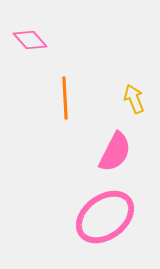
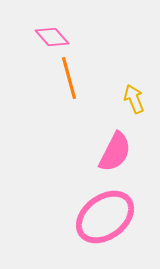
pink diamond: moved 22 px right, 3 px up
orange line: moved 4 px right, 20 px up; rotated 12 degrees counterclockwise
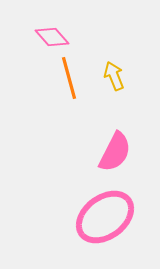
yellow arrow: moved 20 px left, 23 px up
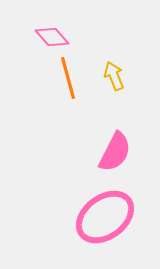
orange line: moved 1 px left
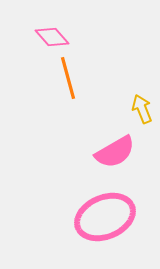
yellow arrow: moved 28 px right, 33 px down
pink semicircle: rotated 33 degrees clockwise
pink ellipse: rotated 14 degrees clockwise
